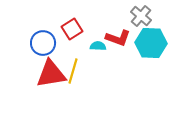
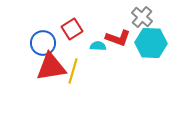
gray cross: moved 1 px right, 1 px down
red triangle: moved 7 px up
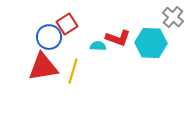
gray cross: moved 31 px right
red square: moved 5 px left, 5 px up
blue circle: moved 6 px right, 6 px up
red triangle: moved 8 px left
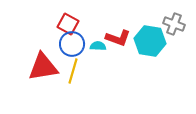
gray cross: moved 1 px right, 7 px down; rotated 20 degrees counterclockwise
red square: moved 1 px right; rotated 30 degrees counterclockwise
blue circle: moved 23 px right, 7 px down
cyan hexagon: moved 1 px left, 2 px up; rotated 8 degrees clockwise
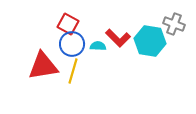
red L-shape: rotated 25 degrees clockwise
red triangle: moved 1 px up
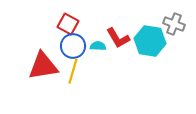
red L-shape: rotated 15 degrees clockwise
blue circle: moved 1 px right, 2 px down
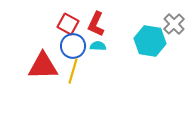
gray cross: rotated 25 degrees clockwise
red L-shape: moved 22 px left, 14 px up; rotated 55 degrees clockwise
red triangle: rotated 8 degrees clockwise
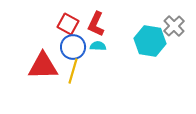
gray cross: moved 2 px down
blue circle: moved 1 px down
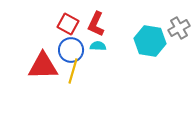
gray cross: moved 5 px right, 2 px down; rotated 15 degrees clockwise
blue circle: moved 2 px left, 3 px down
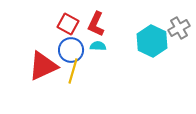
cyan hexagon: moved 2 px right; rotated 16 degrees clockwise
red triangle: rotated 24 degrees counterclockwise
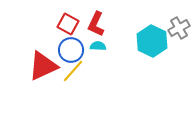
yellow line: rotated 25 degrees clockwise
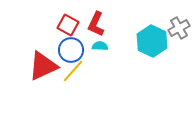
red square: moved 1 px down
cyan semicircle: moved 2 px right
